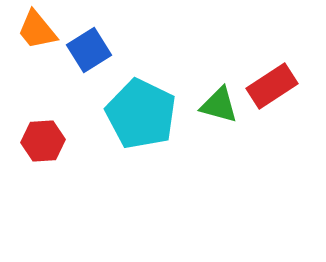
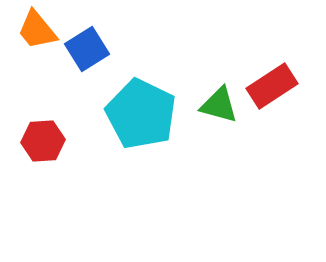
blue square: moved 2 px left, 1 px up
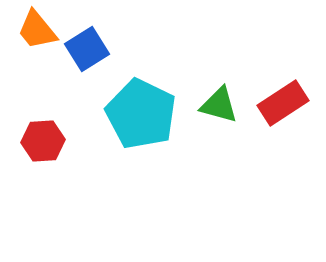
red rectangle: moved 11 px right, 17 px down
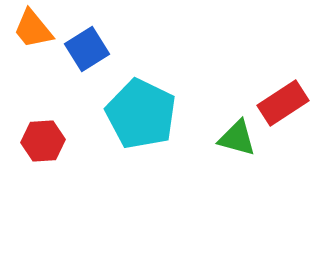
orange trapezoid: moved 4 px left, 1 px up
green triangle: moved 18 px right, 33 px down
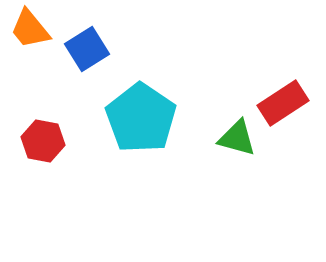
orange trapezoid: moved 3 px left
cyan pentagon: moved 4 px down; rotated 8 degrees clockwise
red hexagon: rotated 15 degrees clockwise
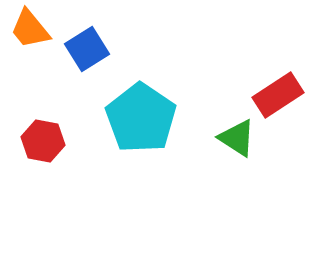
red rectangle: moved 5 px left, 8 px up
green triangle: rotated 18 degrees clockwise
